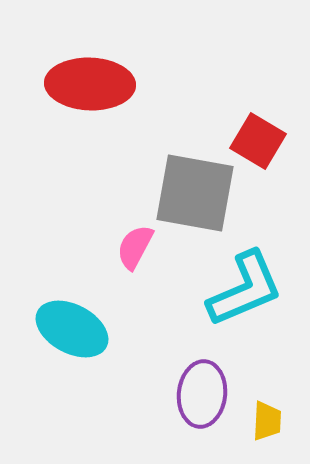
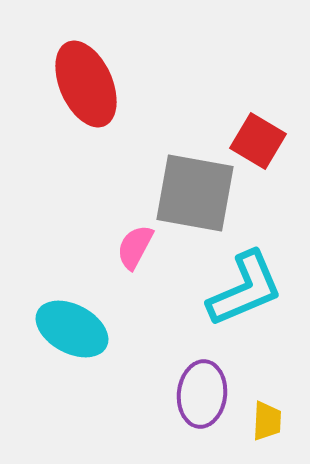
red ellipse: moved 4 px left; rotated 64 degrees clockwise
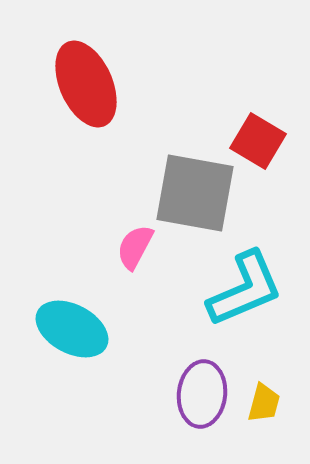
yellow trapezoid: moved 3 px left, 18 px up; rotated 12 degrees clockwise
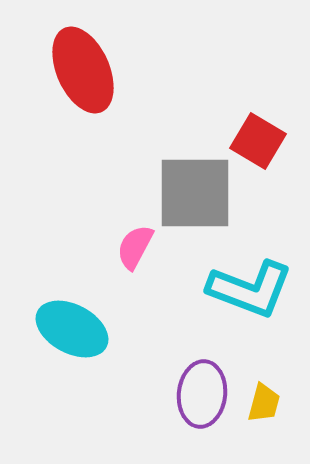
red ellipse: moved 3 px left, 14 px up
gray square: rotated 10 degrees counterclockwise
cyan L-shape: moved 5 px right; rotated 44 degrees clockwise
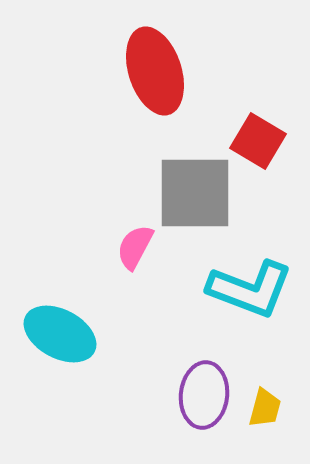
red ellipse: moved 72 px right, 1 px down; rotated 6 degrees clockwise
cyan ellipse: moved 12 px left, 5 px down
purple ellipse: moved 2 px right, 1 px down
yellow trapezoid: moved 1 px right, 5 px down
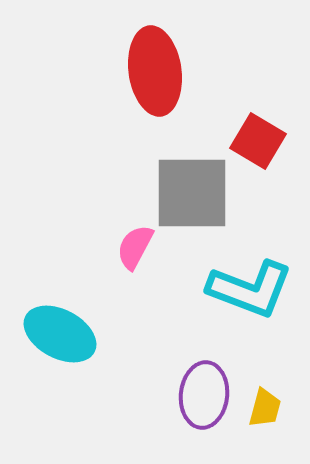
red ellipse: rotated 10 degrees clockwise
gray square: moved 3 px left
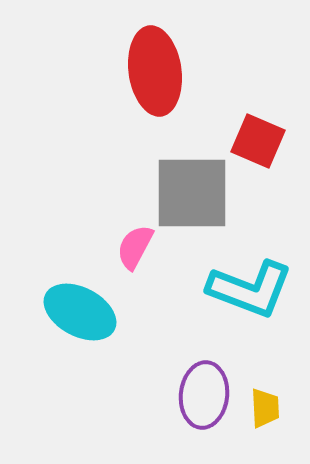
red square: rotated 8 degrees counterclockwise
cyan ellipse: moved 20 px right, 22 px up
yellow trapezoid: rotated 18 degrees counterclockwise
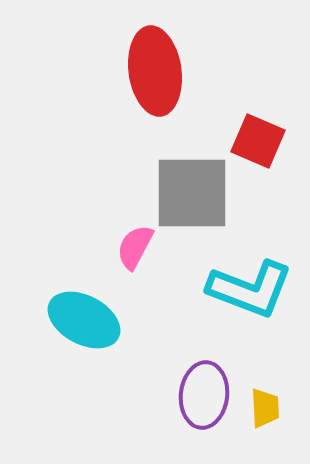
cyan ellipse: moved 4 px right, 8 px down
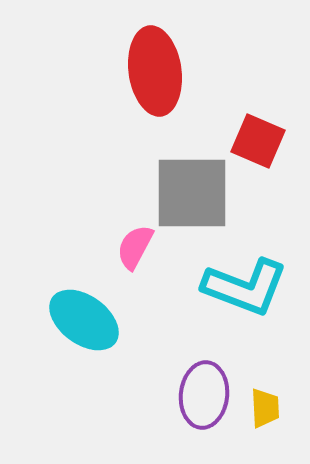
cyan L-shape: moved 5 px left, 2 px up
cyan ellipse: rotated 8 degrees clockwise
